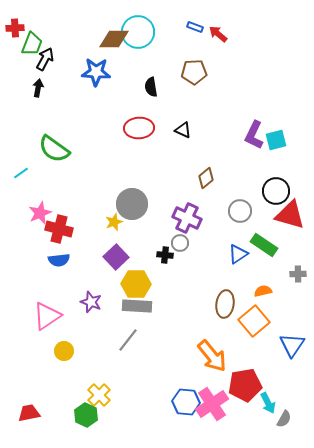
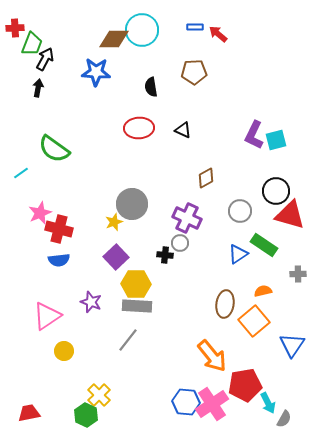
blue rectangle at (195, 27): rotated 21 degrees counterclockwise
cyan circle at (138, 32): moved 4 px right, 2 px up
brown diamond at (206, 178): rotated 10 degrees clockwise
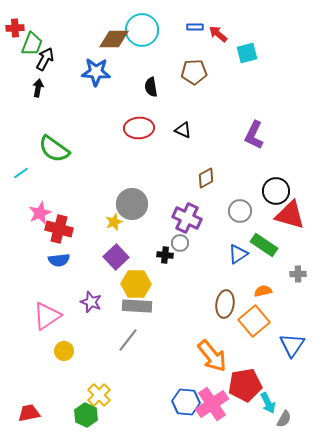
cyan square at (276, 140): moved 29 px left, 87 px up
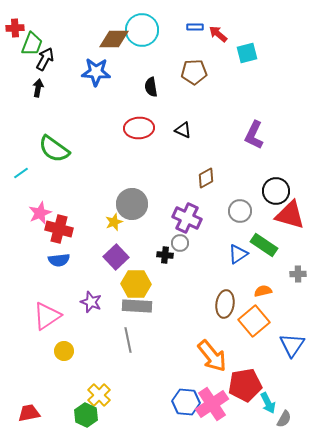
gray line at (128, 340): rotated 50 degrees counterclockwise
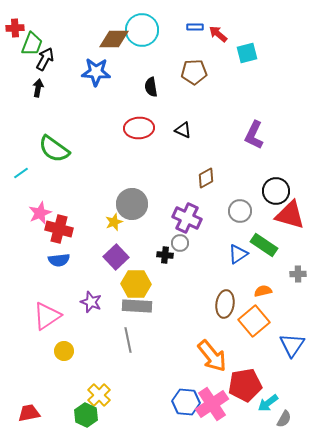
cyan arrow at (268, 403): rotated 80 degrees clockwise
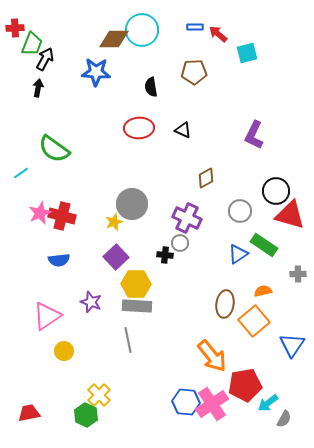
red cross at (59, 229): moved 3 px right, 13 px up
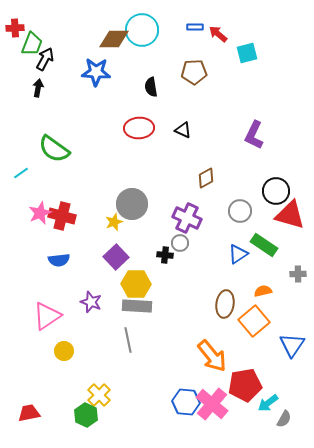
pink cross at (212, 404): rotated 16 degrees counterclockwise
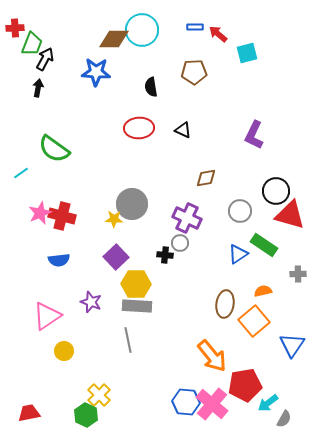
brown diamond at (206, 178): rotated 20 degrees clockwise
yellow star at (114, 222): moved 3 px up; rotated 24 degrees clockwise
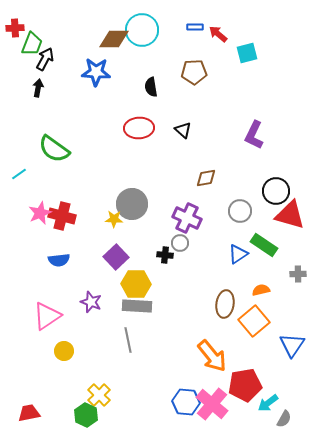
black triangle at (183, 130): rotated 18 degrees clockwise
cyan line at (21, 173): moved 2 px left, 1 px down
orange semicircle at (263, 291): moved 2 px left, 1 px up
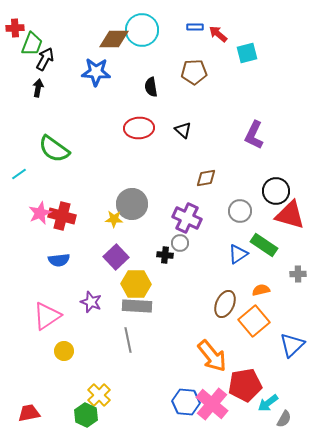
brown ellipse at (225, 304): rotated 16 degrees clockwise
blue triangle at (292, 345): rotated 12 degrees clockwise
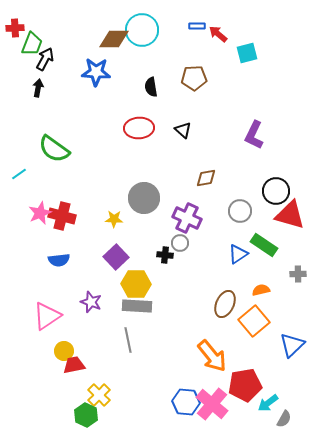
blue rectangle at (195, 27): moved 2 px right, 1 px up
brown pentagon at (194, 72): moved 6 px down
gray circle at (132, 204): moved 12 px right, 6 px up
red trapezoid at (29, 413): moved 45 px right, 48 px up
